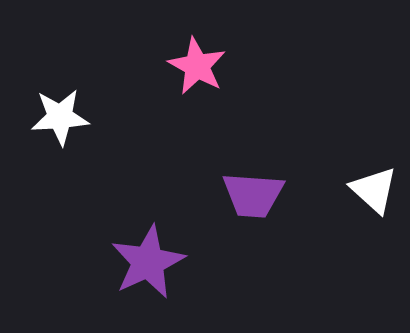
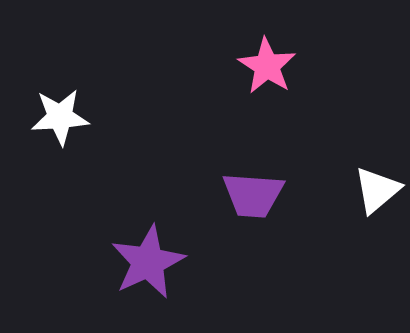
pink star: moved 70 px right; rotated 4 degrees clockwise
white triangle: moved 3 px right; rotated 38 degrees clockwise
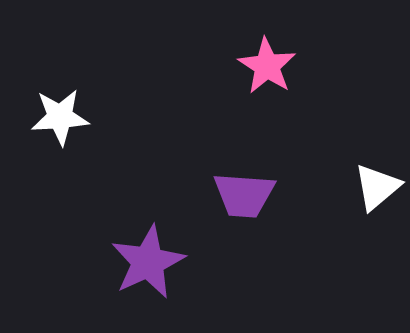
white triangle: moved 3 px up
purple trapezoid: moved 9 px left
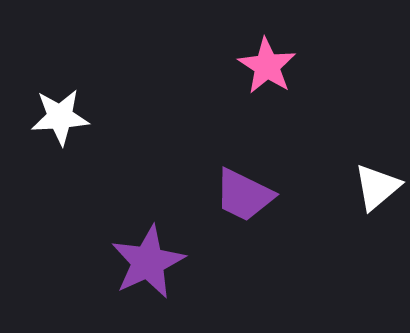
purple trapezoid: rotated 22 degrees clockwise
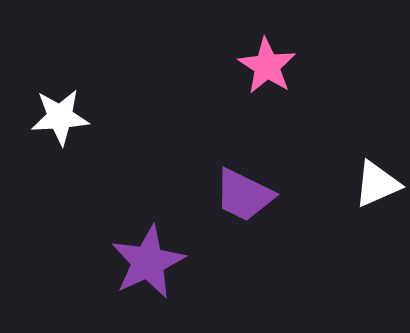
white triangle: moved 3 px up; rotated 16 degrees clockwise
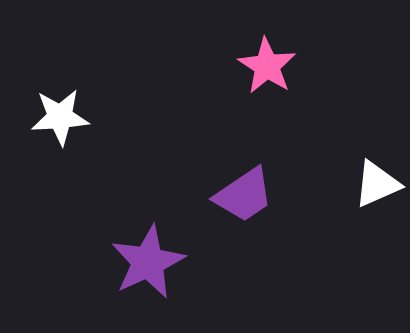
purple trapezoid: rotated 60 degrees counterclockwise
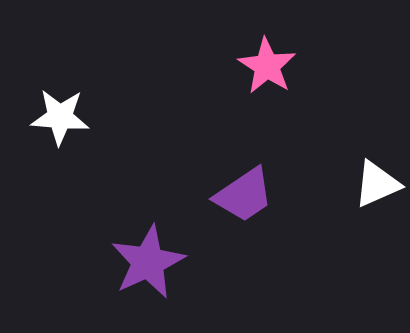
white star: rotated 8 degrees clockwise
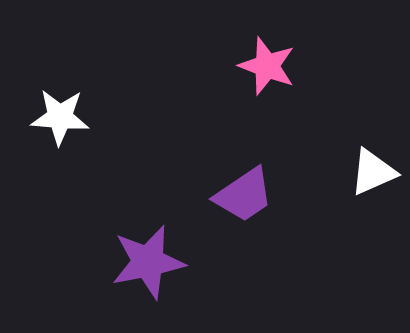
pink star: rotated 12 degrees counterclockwise
white triangle: moved 4 px left, 12 px up
purple star: rotated 14 degrees clockwise
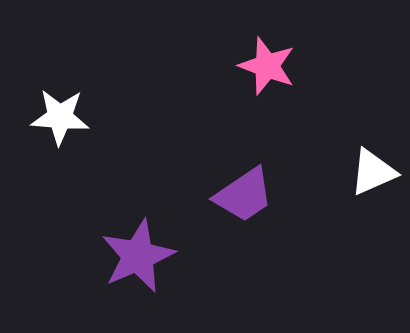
purple star: moved 10 px left, 6 px up; rotated 12 degrees counterclockwise
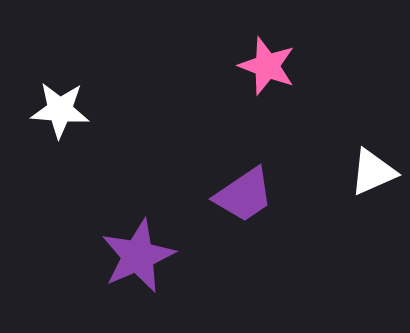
white star: moved 7 px up
